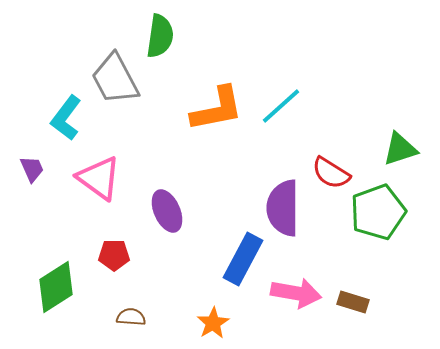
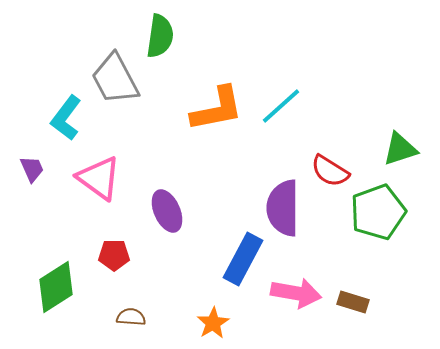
red semicircle: moved 1 px left, 2 px up
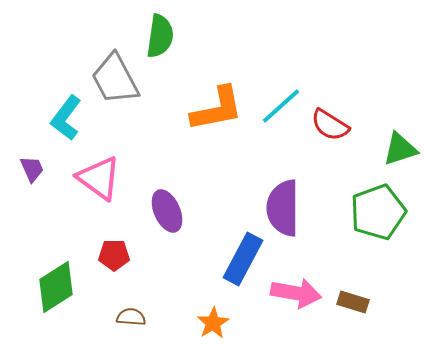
red semicircle: moved 46 px up
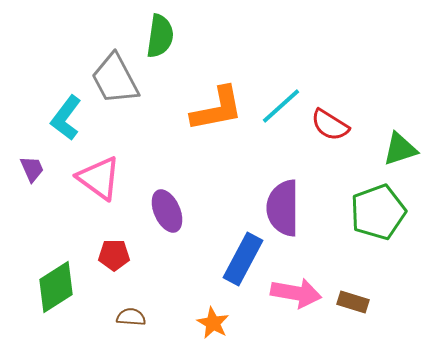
orange star: rotated 12 degrees counterclockwise
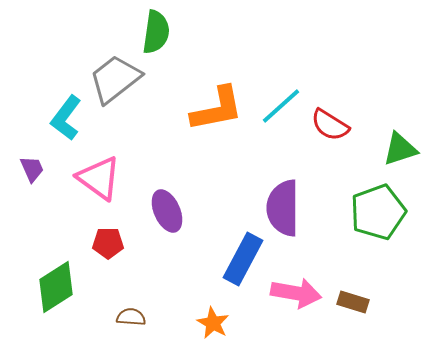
green semicircle: moved 4 px left, 4 px up
gray trapezoid: rotated 80 degrees clockwise
red pentagon: moved 6 px left, 12 px up
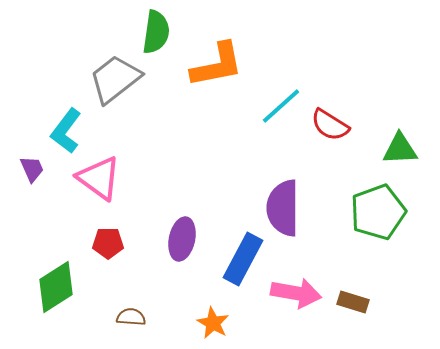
orange L-shape: moved 44 px up
cyan L-shape: moved 13 px down
green triangle: rotated 15 degrees clockwise
purple ellipse: moved 15 px right, 28 px down; rotated 36 degrees clockwise
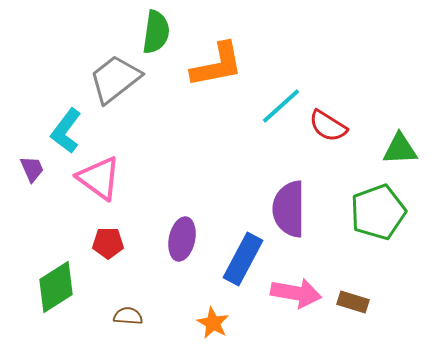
red semicircle: moved 2 px left, 1 px down
purple semicircle: moved 6 px right, 1 px down
brown semicircle: moved 3 px left, 1 px up
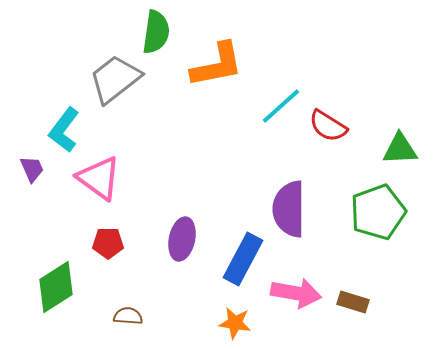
cyan L-shape: moved 2 px left, 1 px up
orange star: moved 22 px right; rotated 20 degrees counterclockwise
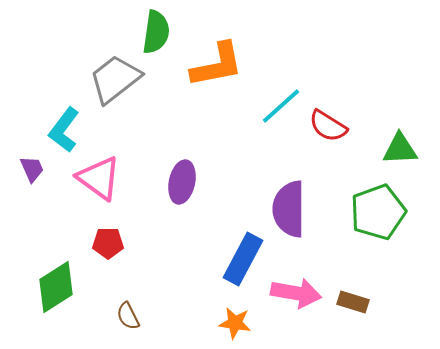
purple ellipse: moved 57 px up
brown semicircle: rotated 120 degrees counterclockwise
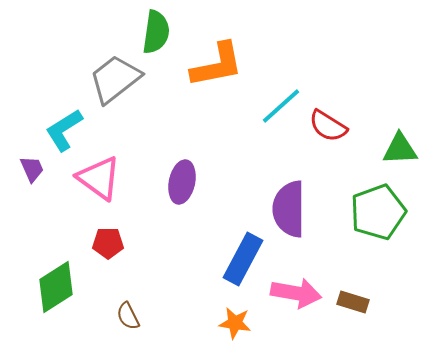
cyan L-shape: rotated 21 degrees clockwise
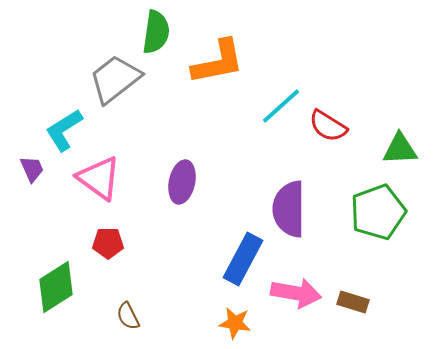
orange L-shape: moved 1 px right, 3 px up
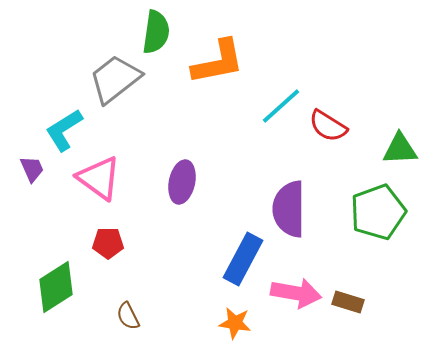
brown rectangle: moved 5 px left
